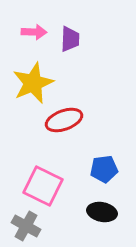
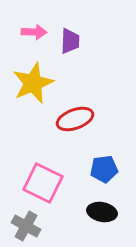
purple trapezoid: moved 2 px down
red ellipse: moved 11 px right, 1 px up
pink square: moved 3 px up
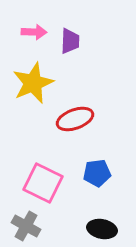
blue pentagon: moved 7 px left, 4 px down
black ellipse: moved 17 px down
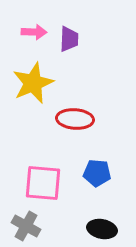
purple trapezoid: moved 1 px left, 2 px up
red ellipse: rotated 24 degrees clockwise
blue pentagon: rotated 12 degrees clockwise
pink square: rotated 21 degrees counterclockwise
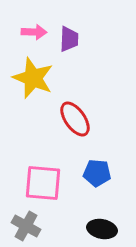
yellow star: moved 5 px up; rotated 27 degrees counterclockwise
red ellipse: rotated 51 degrees clockwise
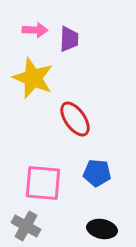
pink arrow: moved 1 px right, 2 px up
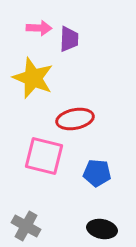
pink arrow: moved 4 px right, 2 px up
red ellipse: rotated 66 degrees counterclockwise
pink square: moved 1 px right, 27 px up; rotated 9 degrees clockwise
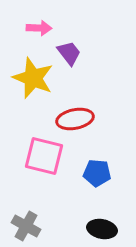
purple trapezoid: moved 14 px down; rotated 40 degrees counterclockwise
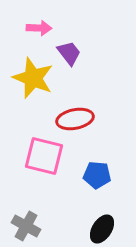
blue pentagon: moved 2 px down
black ellipse: rotated 68 degrees counterclockwise
